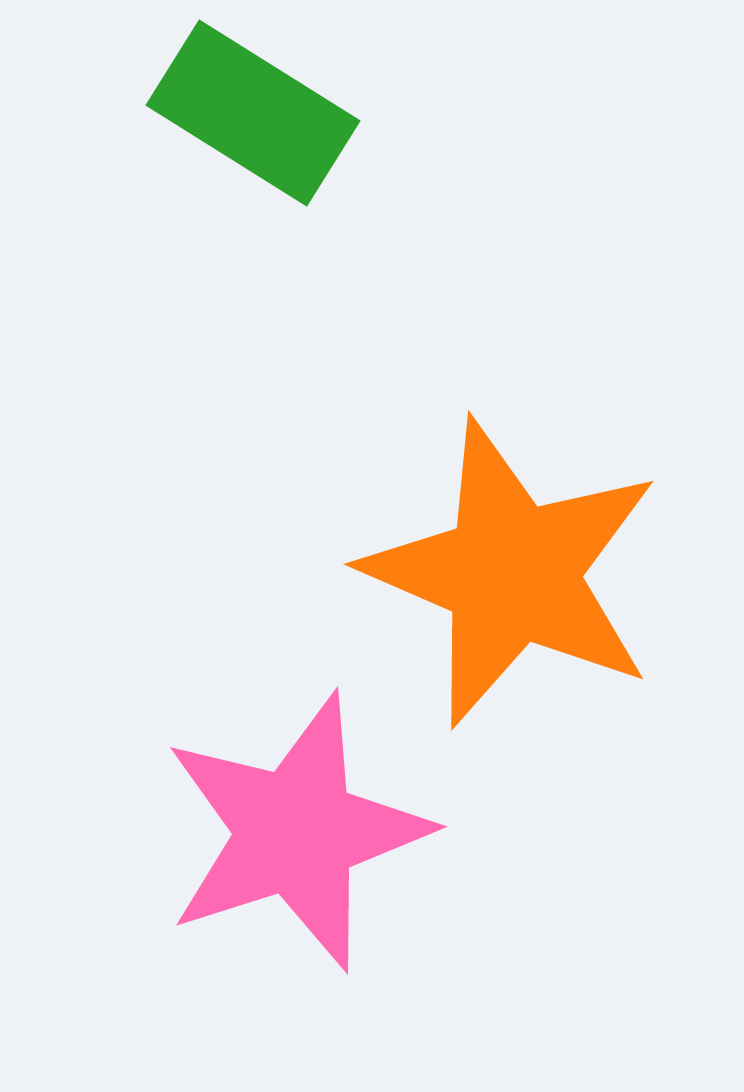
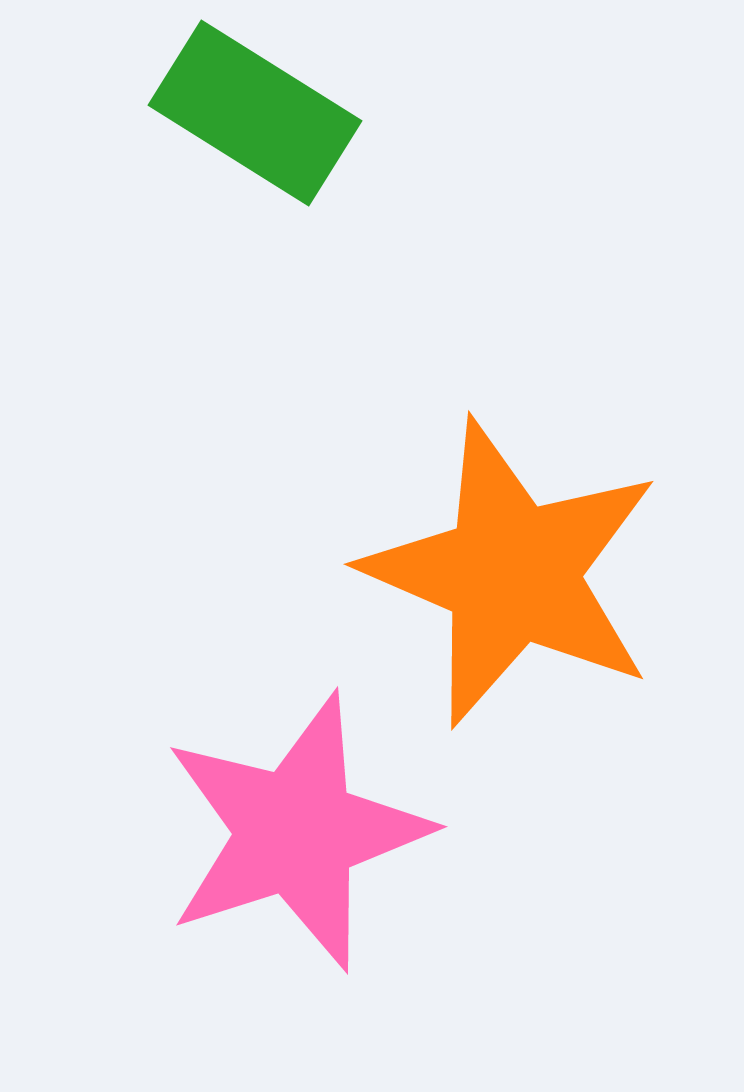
green rectangle: moved 2 px right
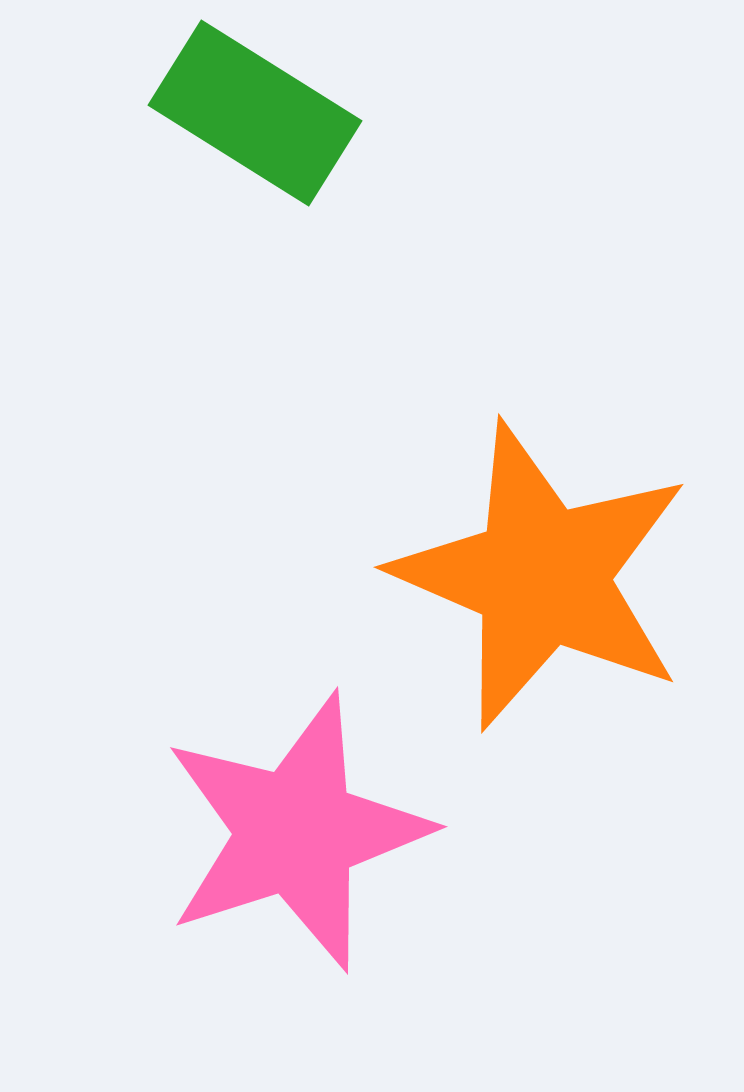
orange star: moved 30 px right, 3 px down
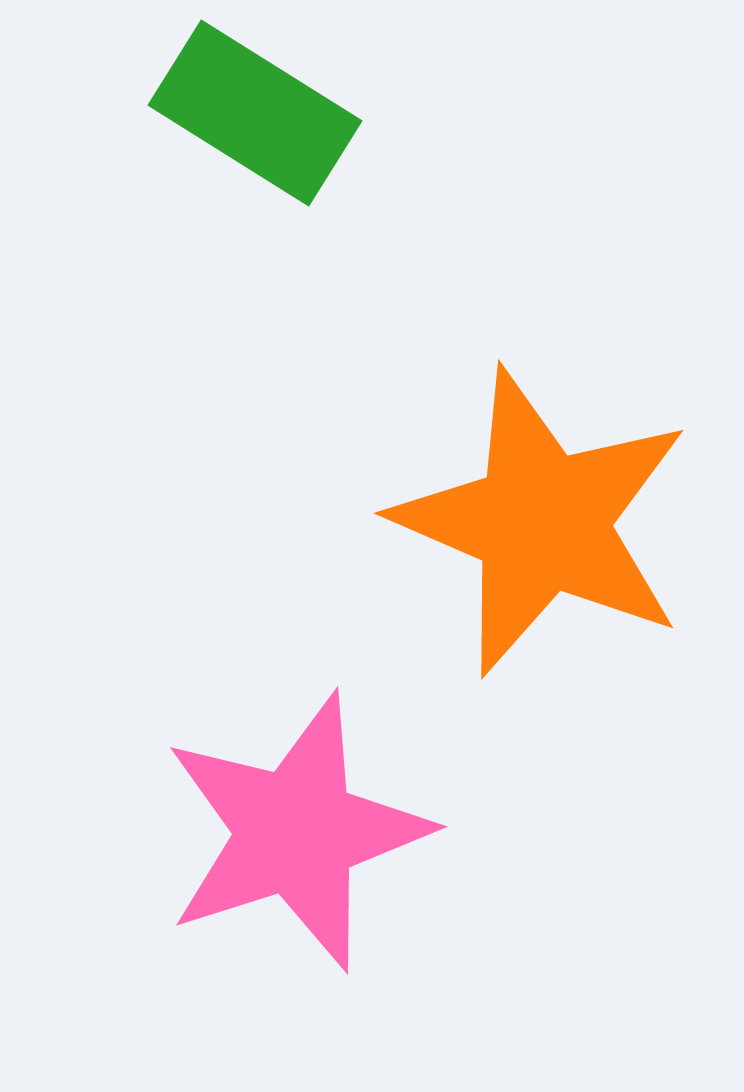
orange star: moved 54 px up
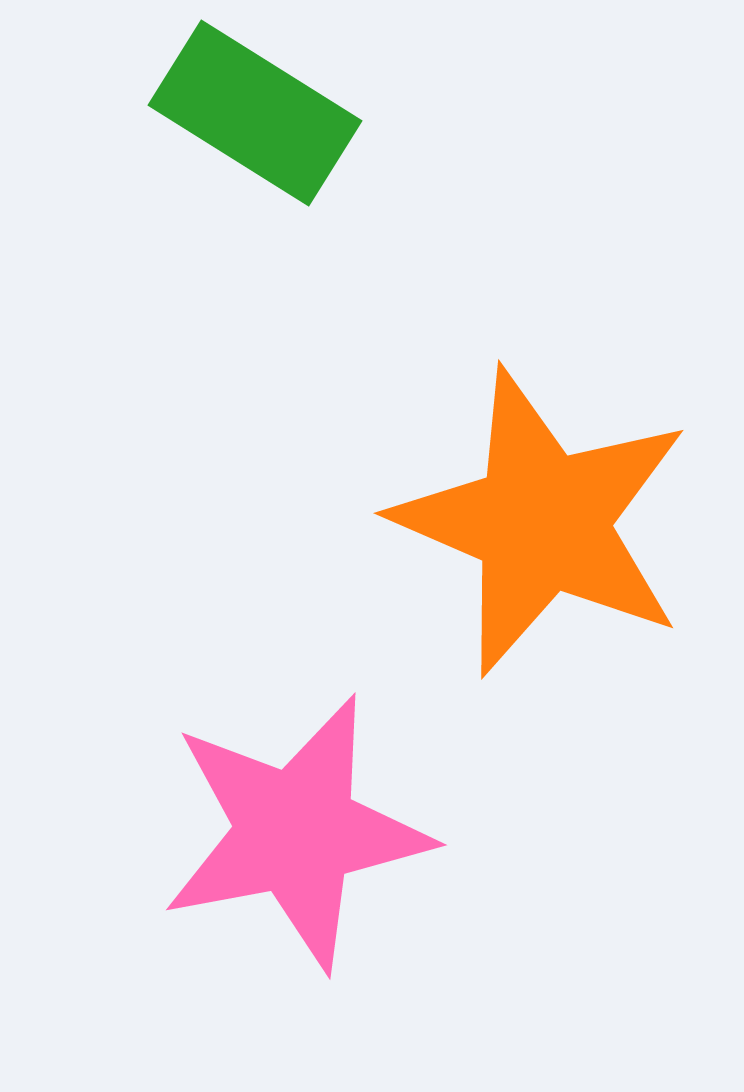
pink star: rotated 7 degrees clockwise
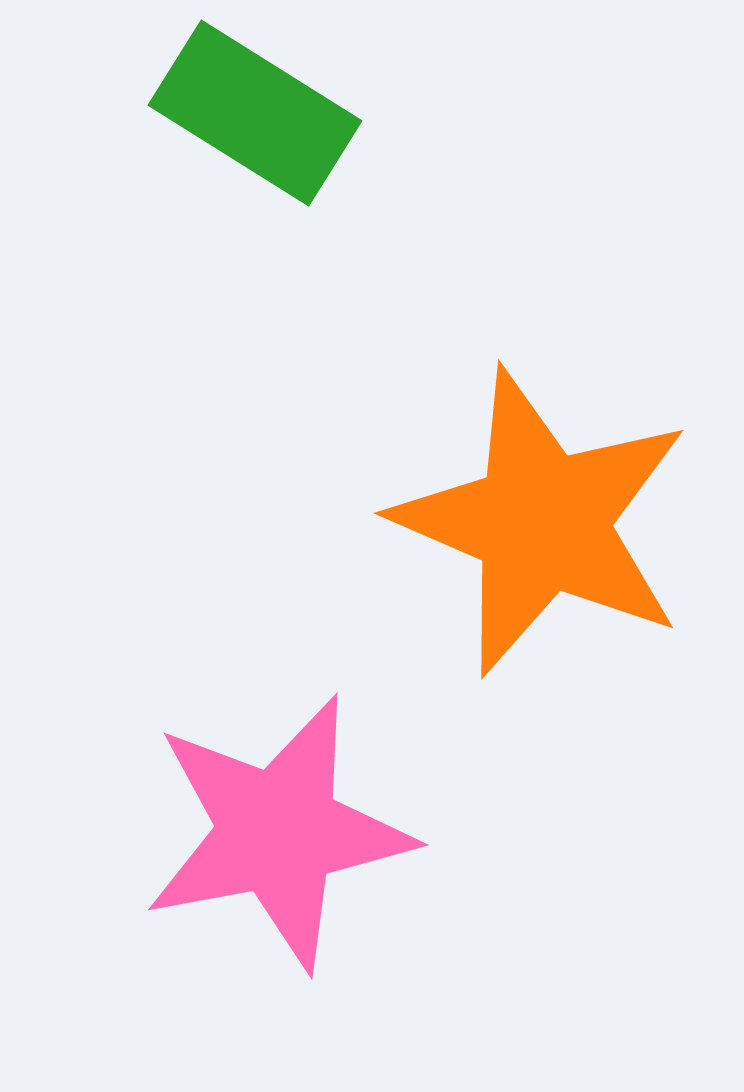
pink star: moved 18 px left
